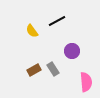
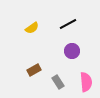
black line: moved 11 px right, 3 px down
yellow semicircle: moved 3 px up; rotated 88 degrees counterclockwise
gray rectangle: moved 5 px right, 13 px down
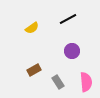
black line: moved 5 px up
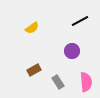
black line: moved 12 px right, 2 px down
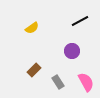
brown rectangle: rotated 16 degrees counterclockwise
pink semicircle: rotated 24 degrees counterclockwise
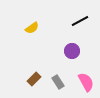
brown rectangle: moved 9 px down
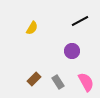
yellow semicircle: rotated 24 degrees counterclockwise
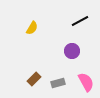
gray rectangle: moved 1 px down; rotated 72 degrees counterclockwise
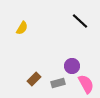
black line: rotated 72 degrees clockwise
yellow semicircle: moved 10 px left
purple circle: moved 15 px down
pink semicircle: moved 2 px down
